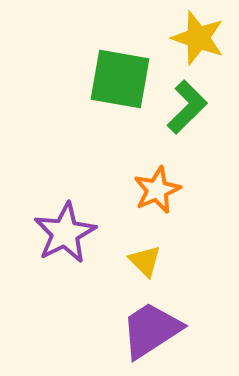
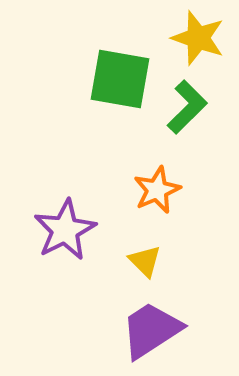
purple star: moved 3 px up
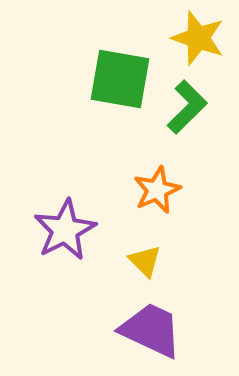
purple trapezoid: rotated 58 degrees clockwise
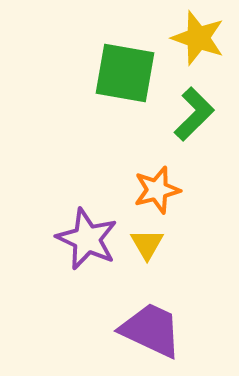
green square: moved 5 px right, 6 px up
green L-shape: moved 7 px right, 7 px down
orange star: rotated 9 degrees clockwise
purple star: moved 22 px right, 9 px down; rotated 20 degrees counterclockwise
yellow triangle: moved 2 px right, 17 px up; rotated 15 degrees clockwise
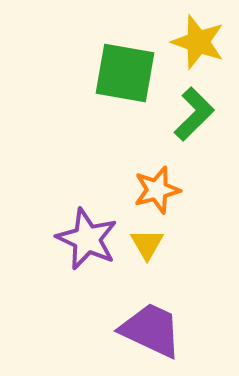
yellow star: moved 4 px down
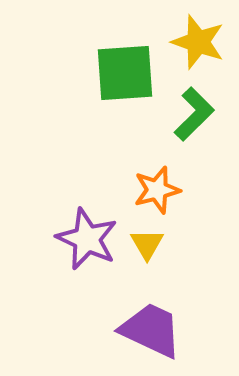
green square: rotated 14 degrees counterclockwise
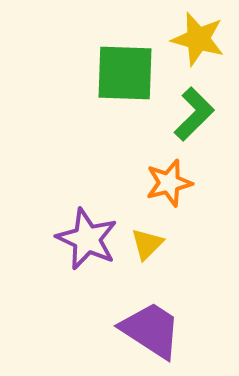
yellow star: moved 3 px up; rotated 4 degrees counterclockwise
green square: rotated 6 degrees clockwise
orange star: moved 12 px right, 7 px up
yellow triangle: rotated 15 degrees clockwise
purple trapezoid: rotated 8 degrees clockwise
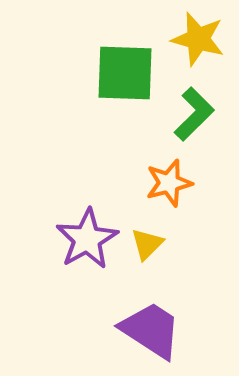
purple star: rotated 18 degrees clockwise
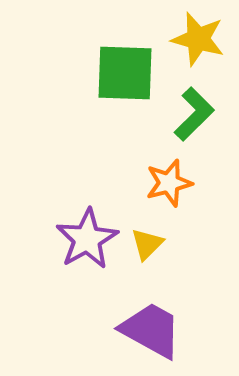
purple trapezoid: rotated 4 degrees counterclockwise
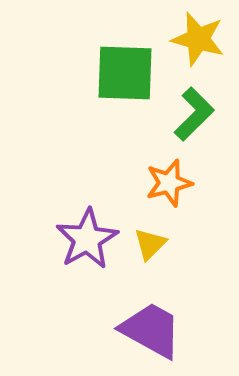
yellow triangle: moved 3 px right
